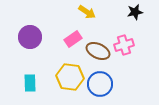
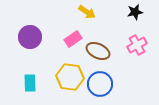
pink cross: moved 13 px right; rotated 12 degrees counterclockwise
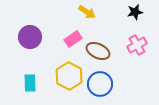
yellow hexagon: moved 1 px left, 1 px up; rotated 20 degrees clockwise
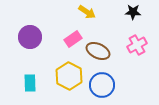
black star: moved 2 px left; rotated 14 degrees clockwise
blue circle: moved 2 px right, 1 px down
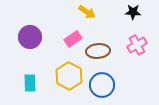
brown ellipse: rotated 30 degrees counterclockwise
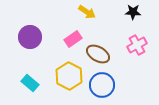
brown ellipse: moved 3 px down; rotated 35 degrees clockwise
cyan rectangle: rotated 48 degrees counterclockwise
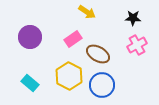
black star: moved 6 px down
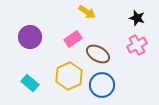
black star: moved 4 px right; rotated 14 degrees clockwise
yellow hexagon: rotated 8 degrees clockwise
